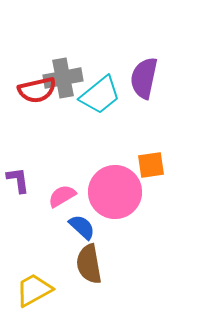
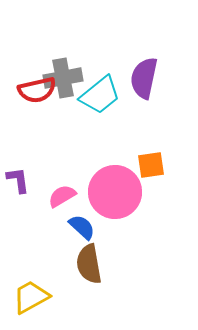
yellow trapezoid: moved 3 px left, 7 px down
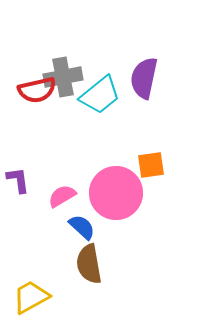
gray cross: moved 1 px up
pink circle: moved 1 px right, 1 px down
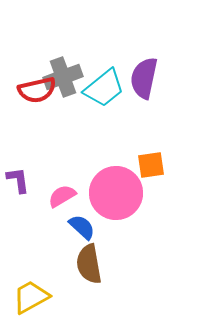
gray cross: rotated 9 degrees counterclockwise
cyan trapezoid: moved 4 px right, 7 px up
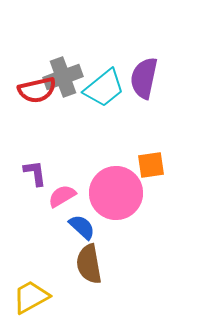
purple L-shape: moved 17 px right, 7 px up
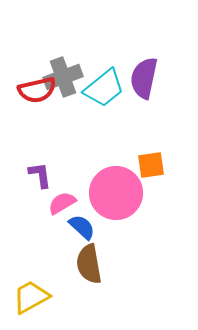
purple L-shape: moved 5 px right, 2 px down
pink semicircle: moved 7 px down
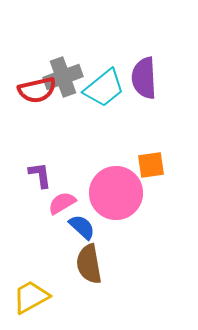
purple semicircle: rotated 15 degrees counterclockwise
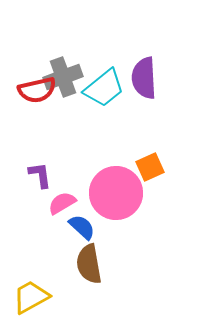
orange square: moved 1 px left, 2 px down; rotated 16 degrees counterclockwise
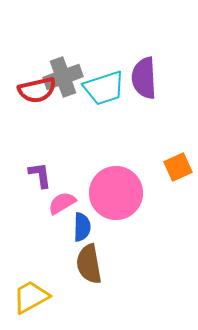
cyan trapezoid: rotated 21 degrees clockwise
orange square: moved 28 px right
blue semicircle: rotated 48 degrees clockwise
